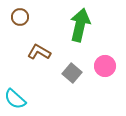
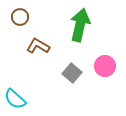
brown L-shape: moved 1 px left, 6 px up
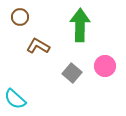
green arrow: rotated 12 degrees counterclockwise
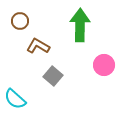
brown circle: moved 4 px down
pink circle: moved 1 px left, 1 px up
gray square: moved 19 px left, 3 px down
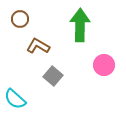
brown circle: moved 2 px up
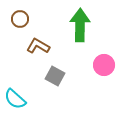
gray square: moved 2 px right; rotated 12 degrees counterclockwise
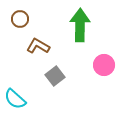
gray square: rotated 24 degrees clockwise
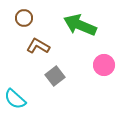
brown circle: moved 4 px right, 1 px up
green arrow: rotated 68 degrees counterclockwise
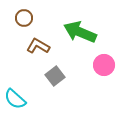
green arrow: moved 7 px down
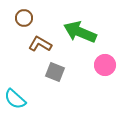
brown L-shape: moved 2 px right, 2 px up
pink circle: moved 1 px right
gray square: moved 4 px up; rotated 30 degrees counterclockwise
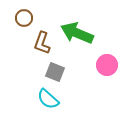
green arrow: moved 3 px left, 1 px down
brown L-shape: moved 2 px right, 1 px up; rotated 100 degrees counterclockwise
pink circle: moved 2 px right
cyan semicircle: moved 33 px right
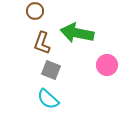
brown circle: moved 11 px right, 7 px up
green arrow: rotated 12 degrees counterclockwise
gray square: moved 4 px left, 2 px up
